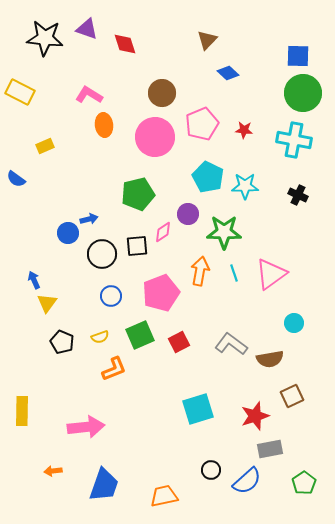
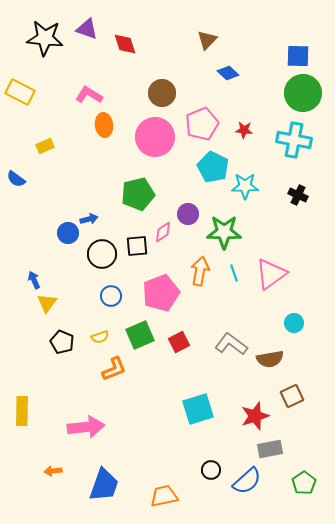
cyan pentagon at (208, 177): moved 5 px right, 10 px up
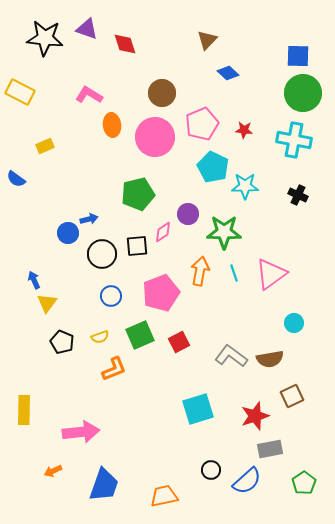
orange ellipse at (104, 125): moved 8 px right
gray L-shape at (231, 344): moved 12 px down
yellow rectangle at (22, 411): moved 2 px right, 1 px up
pink arrow at (86, 427): moved 5 px left, 5 px down
orange arrow at (53, 471): rotated 18 degrees counterclockwise
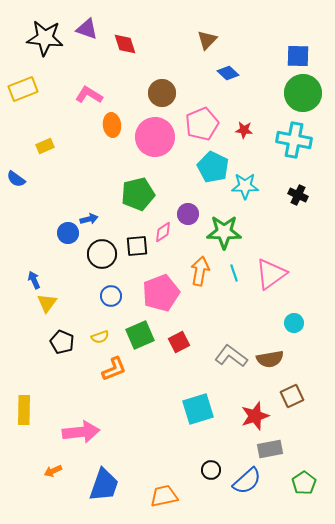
yellow rectangle at (20, 92): moved 3 px right, 3 px up; rotated 48 degrees counterclockwise
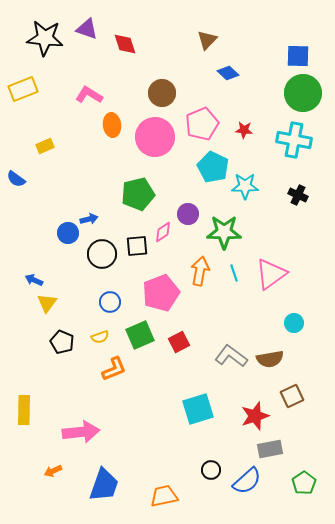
blue arrow at (34, 280): rotated 42 degrees counterclockwise
blue circle at (111, 296): moved 1 px left, 6 px down
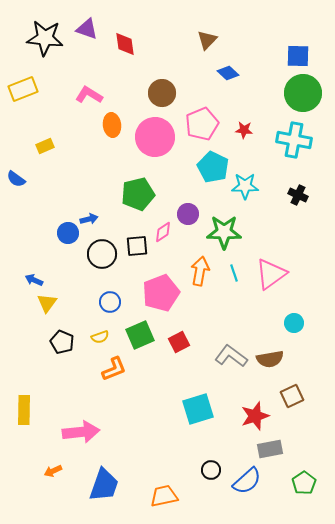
red diamond at (125, 44): rotated 10 degrees clockwise
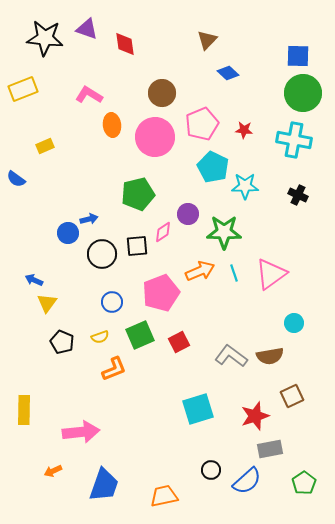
orange arrow at (200, 271): rotated 56 degrees clockwise
blue circle at (110, 302): moved 2 px right
brown semicircle at (270, 359): moved 3 px up
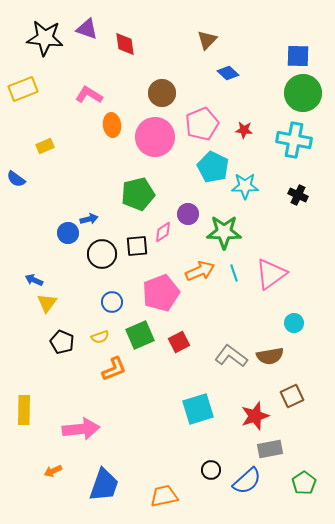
pink arrow at (81, 432): moved 3 px up
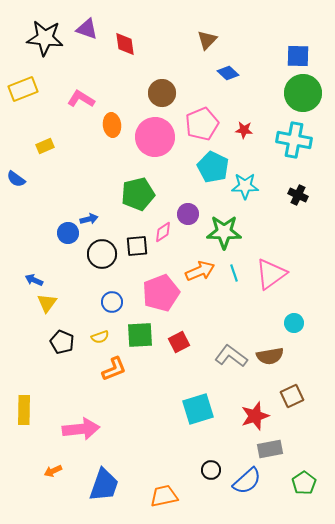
pink L-shape at (89, 95): moved 8 px left, 4 px down
green square at (140, 335): rotated 20 degrees clockwise
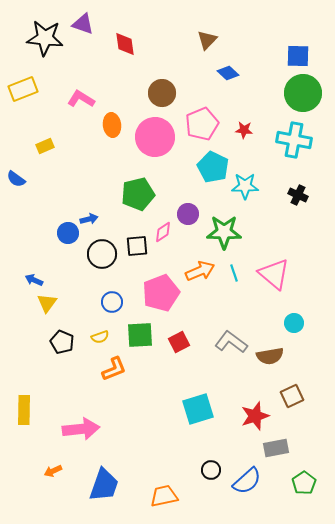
purple triangle at (87, 29): moved 4 px left, 5 px up
pink triangle at (271, 274): moved 3 px right; rotated 44 degrees counterclockwise
gray L-shape at (231, 356): moved 14 px up
gray rectangle at (270, 449): moved 6 px right, 1 px up
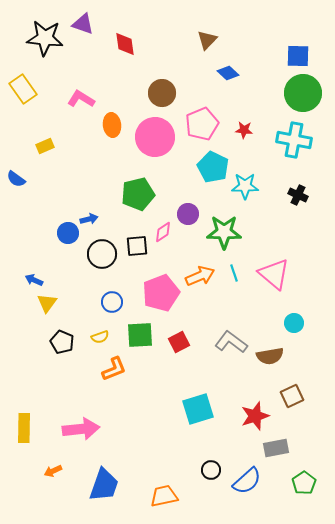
yellow rectangle at (23, 89): rotated 76 degrees clockwise
orange arrow at (200, 271): moved 5 px down
yellow rectangle at (24, 410): moved 18 px down
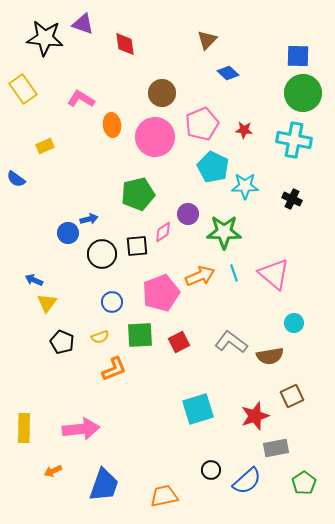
black cross at (298, 195): moved 6 px left, 4 px down
